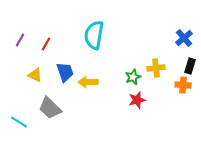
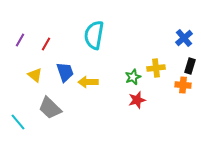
yellow triangle: rotated 14 degrees clockwise
cyan line: moved 1 px left; rotated 18 degrees clockwise
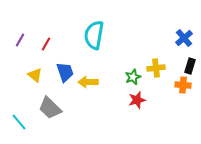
cyan line: moved 1 px right
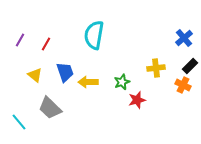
black rectangle: rotated 28 degrees clockwise
green star: moved 11 px left, 5 px down
orange cross: rotated 21 degrees clockwise
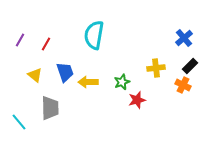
gray trapezoid: rotated 135 degrees counterclockwise
